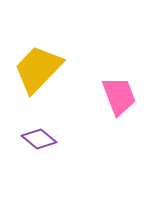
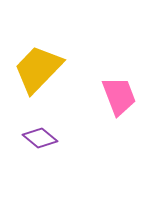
purple diamond: moved 1 px right, 1 px up
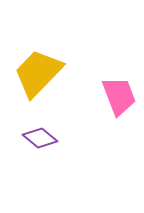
yellow trapezoid: moved 4 px down
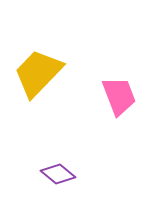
purple diamond: moved 18 px right, 36 px down
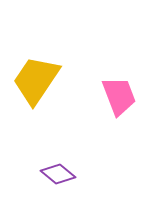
yellow trapezoid: moved 2 px left, 7 px down; rotated 10 degrees counterclockwise
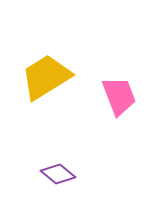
yellow trapezoid: moved 10 px right, 3 px up; rotated 24 degrees clockwise
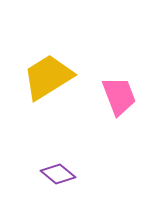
yellow trapezoid: moved 2 px right
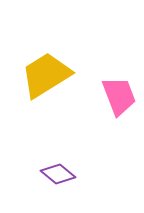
yellow trapezoid: moved 2 px left, 2 px up
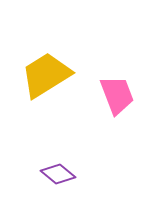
pink trapezoid: moved 2 px left, 1 px up
